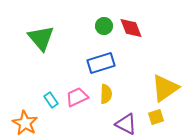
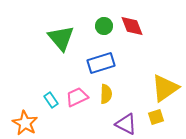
red diamond: moved 1 px right, 2 px up
green triangle: moved 20 px right
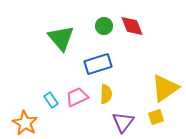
blue rectangle: moved 3 px left, 1 px down
purple triangle: moved 3 px left, 2 px up; rotated 40 degrees clockwise
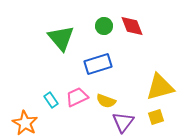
yellow triangle: moved 5 px left, 1 px up; rotated 20 degrees clockwise
yellow semicircle: moved 7 px down; rotated 108 degrees clockwise
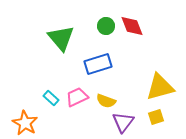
green circle: moved 2 px right
cyan rectangle: moved 2 px up; rotated 14 degrees counterclockwise
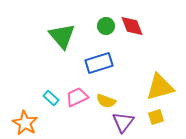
green triangle: moved 1 px right, 2 px up
blue rectangle: moved 1 px right, 1 px up
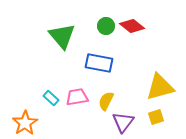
red diamond: rotated 30 degrees counterclockwise
blue rectangle: rotated 28 degrees clockwise
pink trapezoid: rotated 15 degrees clockwise
yellow semicircle: rotated 96 degrees clockwise
orange star: rotated 10 degrees clockwise
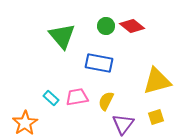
yellow triangle: moved 3 px left, 6 px up
purple triangle: moved 2 px down
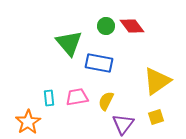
red diamond: rotated 15 degrees clockwise
green triangle: moved 7 px right, 7 px down
yellow triangle: rotated 20 degrees counterclockwise
cyan rectangle: moved 2 px left; rotated 42 degrees clockwise
orange star: moved 3 px right, 1 px up
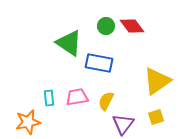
green triangle: rotated 16 degrees counterclockwise
orange star: rotated 20 degrees clockwise
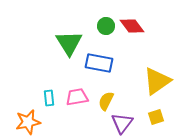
green triangle: rotated 24 degrees clockwise
purple triangle: moved 1 px left, 1 px up
